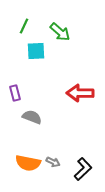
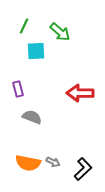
purple rectangle: moved 3 px right, 4 px up
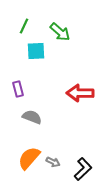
orange semicircle: moved 1 px right, 5 px up; rotated 120 degrees clockwise
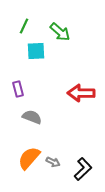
red arrow: moved 1 px right
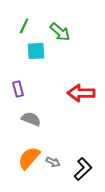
gray semicircle: moved 1 px left, 2 px down
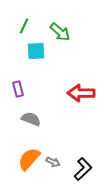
orange semicircle: moved 1 px down
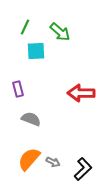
green line: moved 1 px right, 1 px down
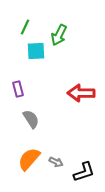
green arrow: moved 1 px left, 3 px down; rotated 75 degrees clockwise
gray semicircle: rotated 36 degrees clockwise
gray arrow: moved 3 px right
black L-shape: moved 1 px right, 3 px down; rotated 25 degrees clockwise
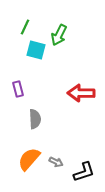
cyan square: moved 1 px up; rotated 18 degrees clockwise
gray semicircle: moved 4 px right; rotated 30 degrees clockwise
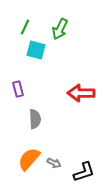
green arrow: moved 1 px right, 6 px up
gray arrow: moved 2 px left, 1 px down
